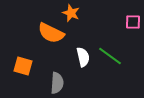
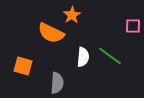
orange star: moved 1 px right, 2 px down; rotated 18 degrees clockwise
pink square: moved 4 px down
white semicircle: rotated 18 degrees clockwise
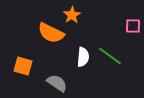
gray semicircle: rotated 60 degrees counterclockwise
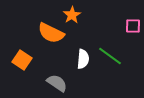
white semicircle: moved 2 px down
orange square: moved 1 px left, 6 px up; rotated 18 degrees clockwise
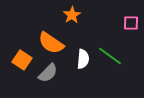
pink square: moved 2 px left, 3 px up
orange semicircle: moved 10 px down; rotated 8 degrees clockwise
gray semicircle: moved 9 px left, 10 px up; rotated 100 degrees clockwise
